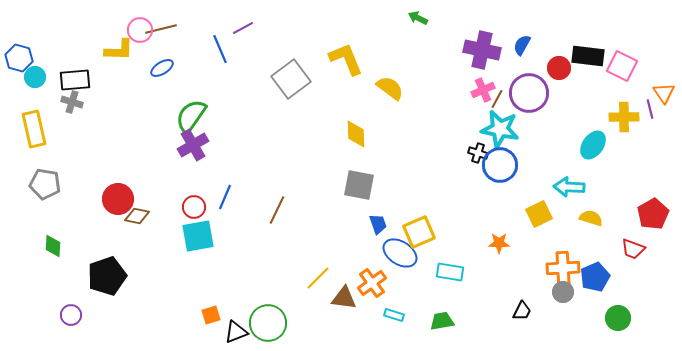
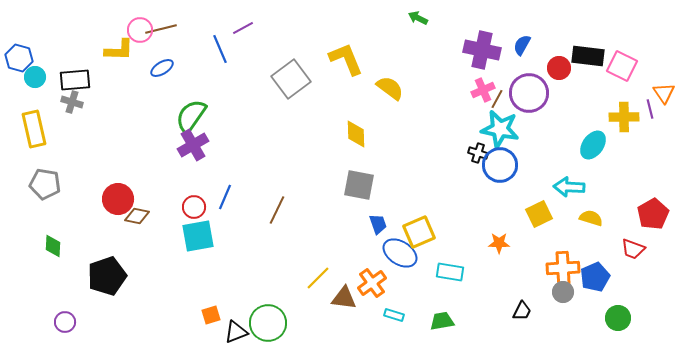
purple circle at (71, 315): moved 6 px left, 7 px down
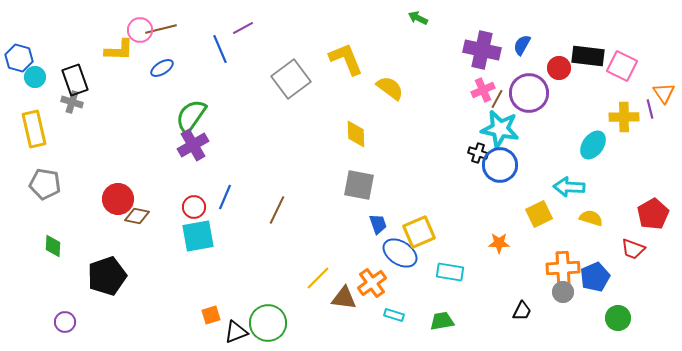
black rectangle at (75, 80): rotated 76 degrees clockwise
